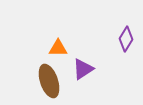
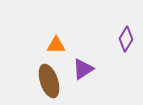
orange triangle: moved 2 px left, 3 px up
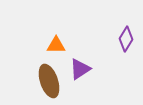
purple triangle: moved 3 px left
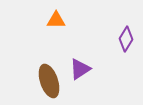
orange triangle: moved 25 px up
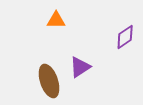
purple diamond: moved 1 px left, 2 px up; rotated 25 degrees clockwise
purple triangle: moved 2 px up
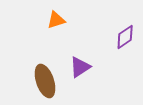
orange triangle: rotated 18 degrees counterclockwise
brown ellipse: moved 4 px left
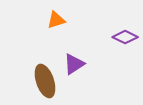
purple diamond: rotated 60 degrees clockwise
purple triangle: moved 6 px left, 3 px up
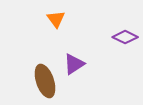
orange triangle: moved 1 px up; rotated 48 degrees counterclockwise
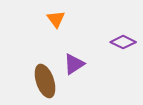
purple diamond: moved 2 px left, 5 px down
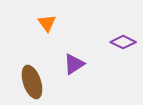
orange triangle: moved 9 px left, 4 px down
brown ellipse: moved 13 px left, 1 px down
